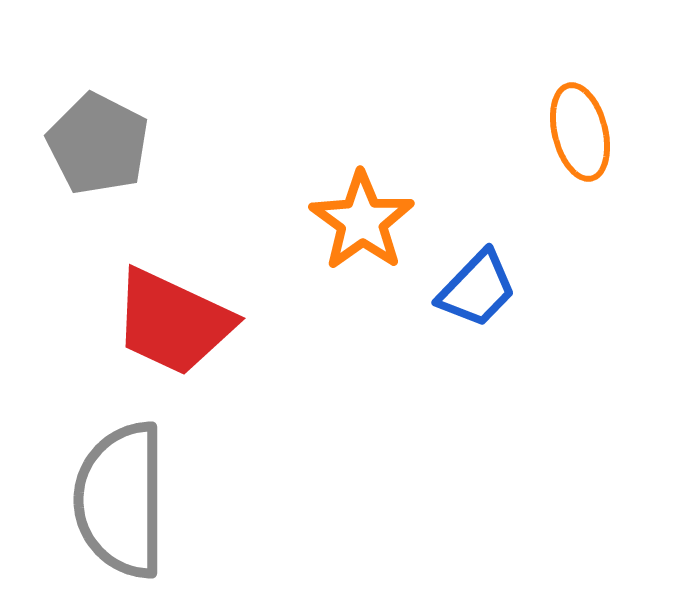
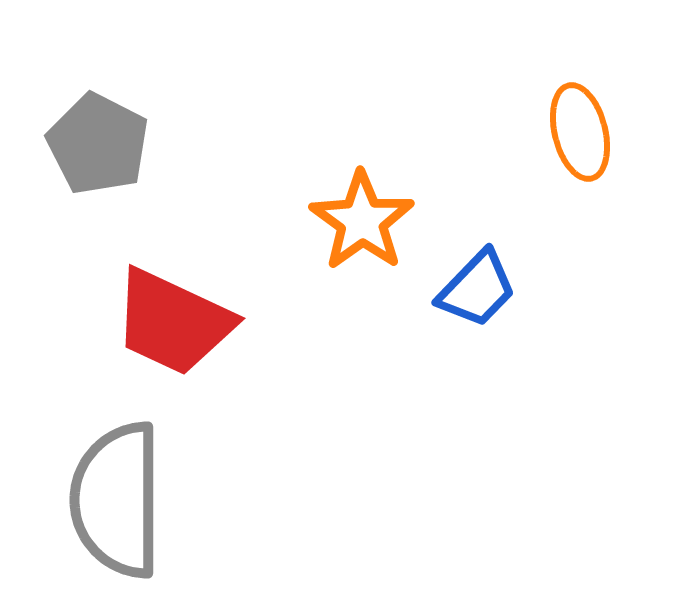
gray semicircle: moved 4 px left
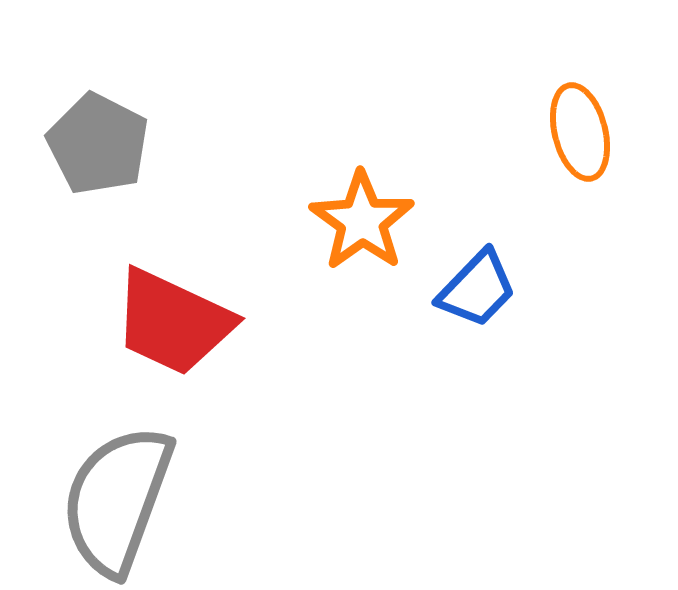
gray semicircle: rotated 20 degrees clockwise
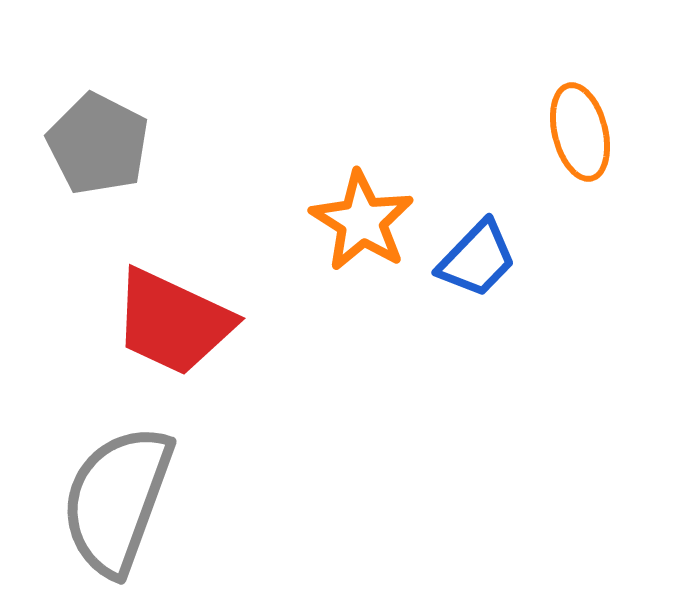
orange star: rotated 4 degrees counterclockwise
blue trapezoid: moved 30 px up
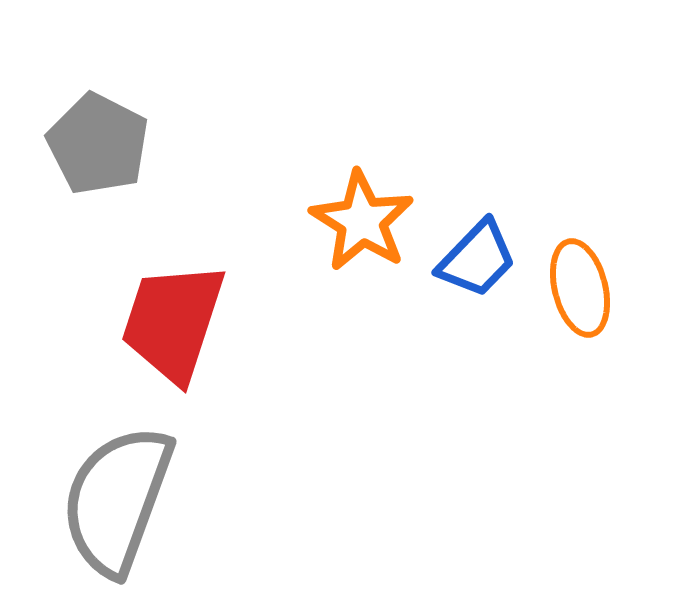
orange ellipse: moved 156 px down
red trapezoid: rotated 83 degrees clockwise
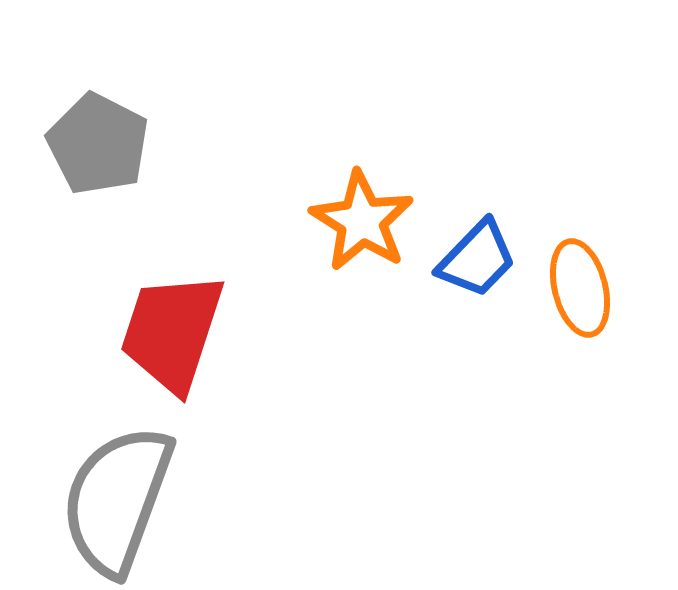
red trapezoid: moved 1 px left, 10 px down
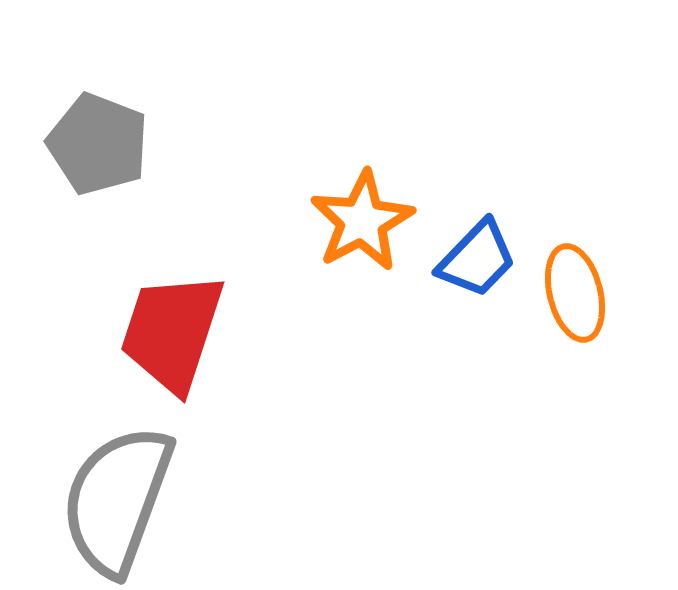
gray pentagon: rotated 6 degrees counterclockwise
orange star: rotated 12 degrees clockwise
orange ellipse: moved 5 px left, 5 px down
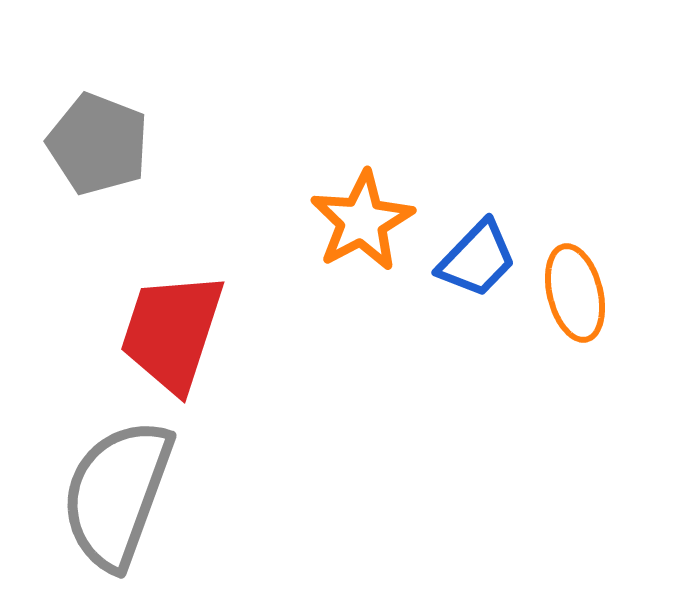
gray semicircle: moved 6 px up
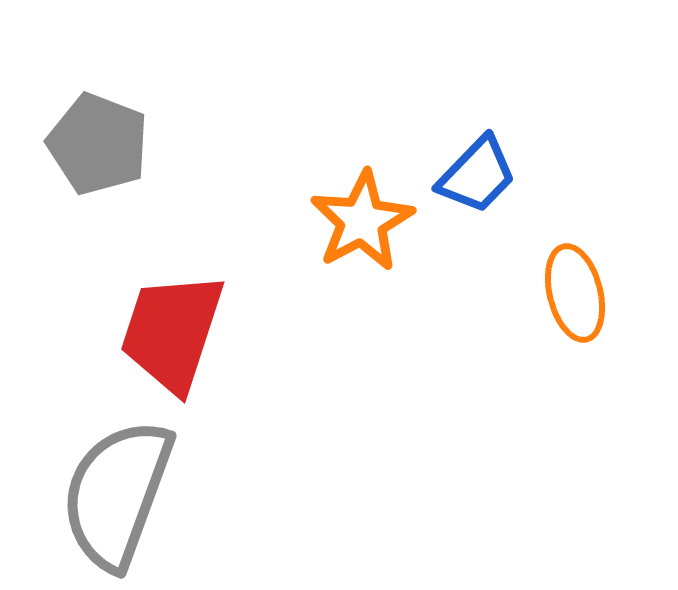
blue trapezoid: moved 84 px up
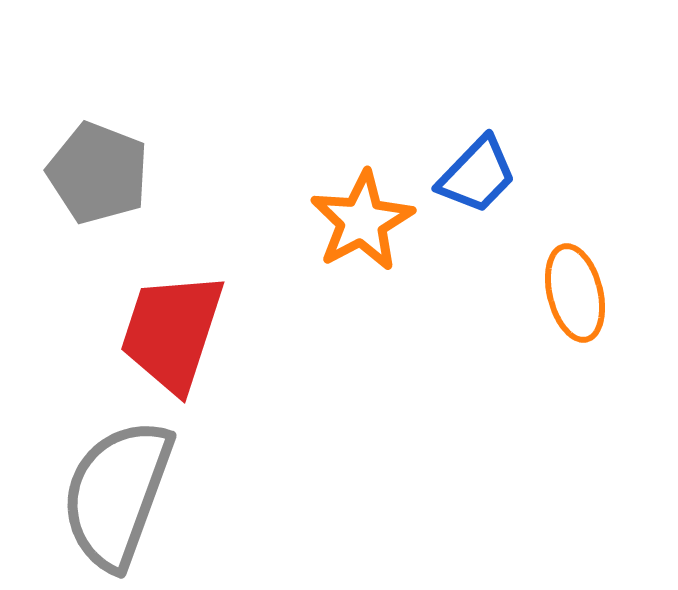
gray pentagon: moved 29 px down
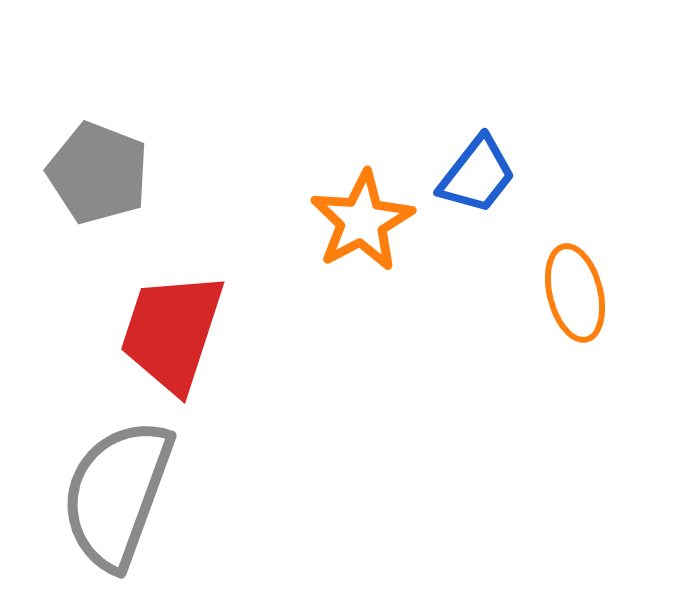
blue trapezoid: rotated 6 degrees counterclockwise
